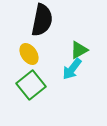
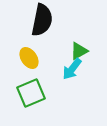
green triangle: moved 1 px down
yellow ellipse: moved 4 px down
green square: moved 8 px down; rotated 16 degrees clockwise
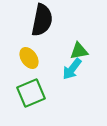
green triangle: rotated 18 degrees clockwise
